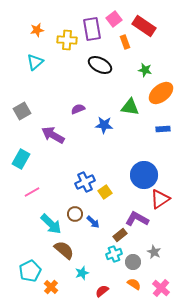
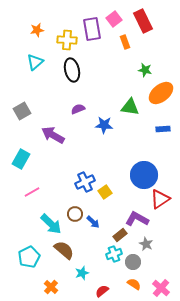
red rectangle: moved 1 px left, 5 px up; rotated 30 degrees clockwise
black ellipse: moved 28 px left, 5 px down; rotated 50 degrees clockwise
gray star: moved 8 px left, 8 px up
cyan pentagon: moved 1 px left, 14 px up
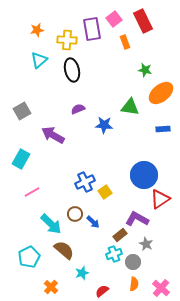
cyan triangle: moved 4 px right, 2 px up
orange semicircle: rotated 64 degrees clockwise
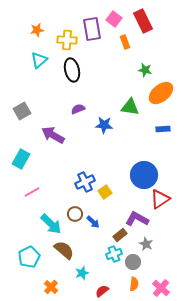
pink square: rotated 14 degrees counterclockwise
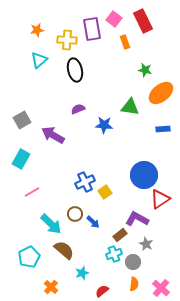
black ellipse: moved 3 px right
gray square: moved 9 px down
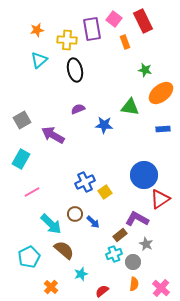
cyan star: moved 1 px left, 1 px down
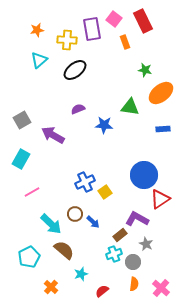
black ellipse: rotated 65 degrees clockwise
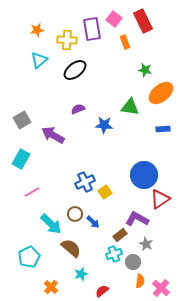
brown semicircle: moved 7 px right, 2 px up
orange semicircle: moved 6 px right, 3 px up
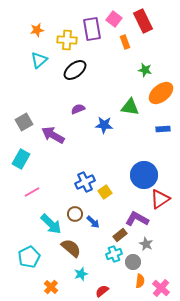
gray square: moved 2 px right, 2 px down
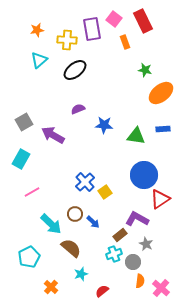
green triangle: moved 6 px right, 29 px down
blue cross: rotated 18 degrees counterclockwise
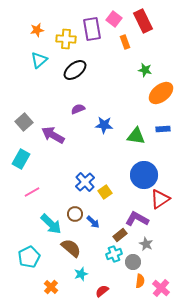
yellow cross: moved 1 px left, 1 px up
gray square: rotated 12 degrees counterclockwise
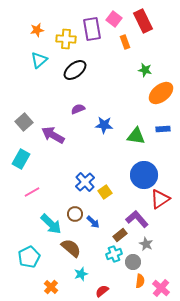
purple L-shape: rotated 20 degrees clockwise
